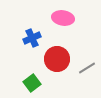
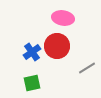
blue cross: moved 14 px down; rotated 12 degrees counterclockwise
red circle: moved 13 px up
green square: rotated 24 degrees clockwise
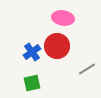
gray line: moved 1 px down
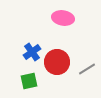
red circle: moved 16 px down
green square: moved 3 px left, 2 px up
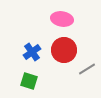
pink ellipse: moved 1 px left, 1 px down
red circle: moved 7 px right, 12 px up
green square: rotated 30 degrees clockwise
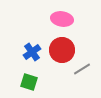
red circle: moved 2 px left
gray line: moved 5 px left
green square: moved 1 px down
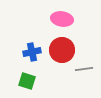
blue cross: rotated 24 degrees clockwise
gray line: moved 2 px right; rotated 24 degrees clockwise
green square: moved 2 px left, 1 px up
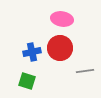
red circle: moved 2 px left, 2 px up
gray line: moved 1 px right, 2 px down
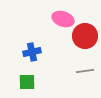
pink ellipse: moved 1 px right; rotated 10 degrees clockwise
red circle: moved 25 px right, 12 px up
green square: moved 1 px down; rotated 18 degrees counterclockwise
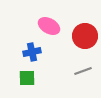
pink ellipse: moved 14 px left, 7 px down; rotated 10 degrees clockwise
gray line: moved 2 px left; rotated 12 degrees counterclockwise
green square: moved 4 px up
